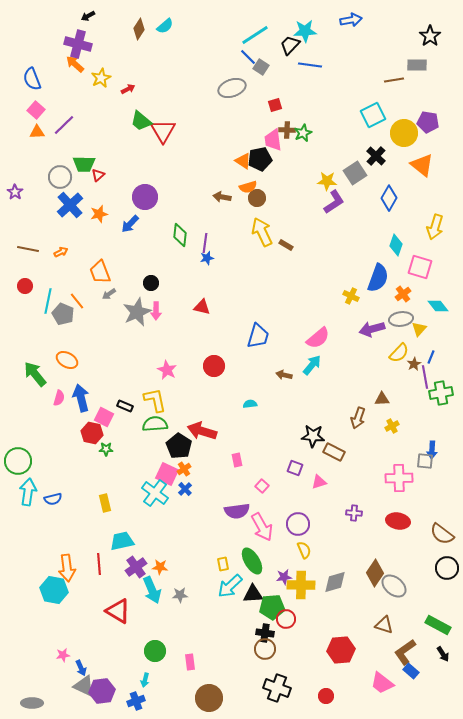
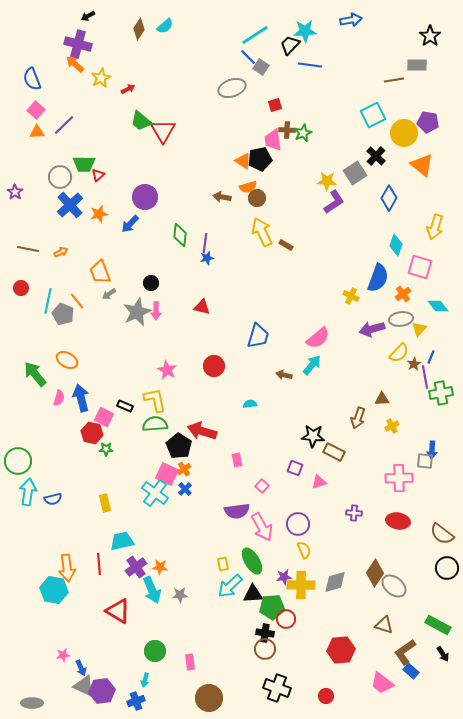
red circle at (25, 286): moved 4 px left, 2 px down
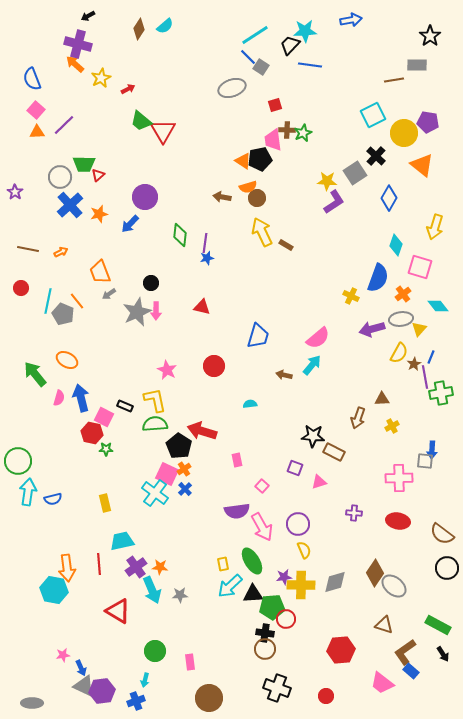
yellow semicircle at (399, 353): rotated 15 degrees counterclockwise
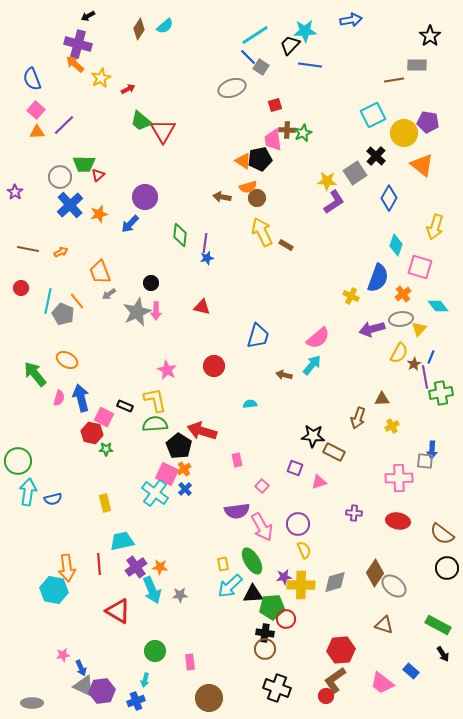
brown L-shape at (405, 652): moved 70 px left, 28 px down
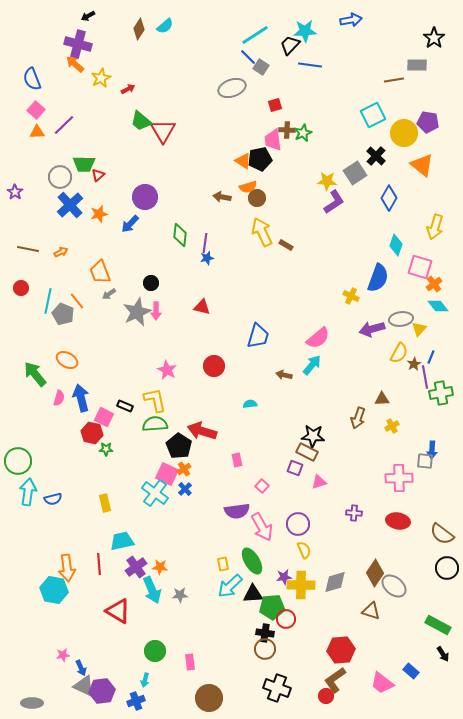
black star at (430, 36): moved 4 px right, 2 px down
orange cross at (403, 294): moved 31 px right, 10 px up
brown rectangle at (334, 452): moved 27 px left
brown triangle at (384, 625): moved 13 px left, 14 px up
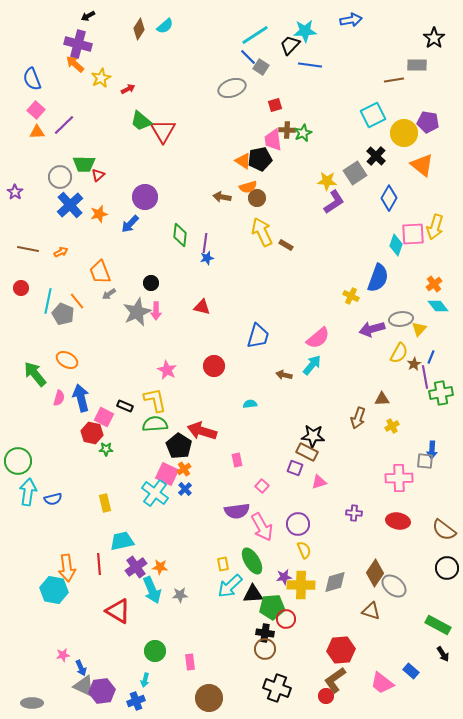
pink square at (420, 267): moved 7 px left, 33 px up; rotated 20 degrees counterclockwise
brown semicircle at (442, 534): moved 2 px right, 4 px up
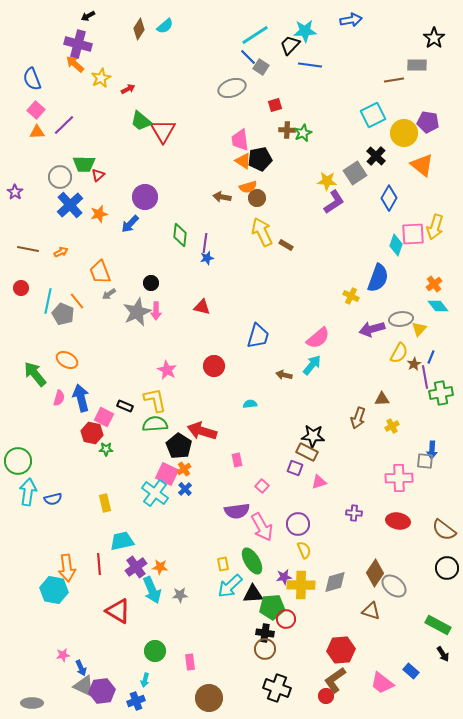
pink trapezoid at (273, 140): moved 33 px left
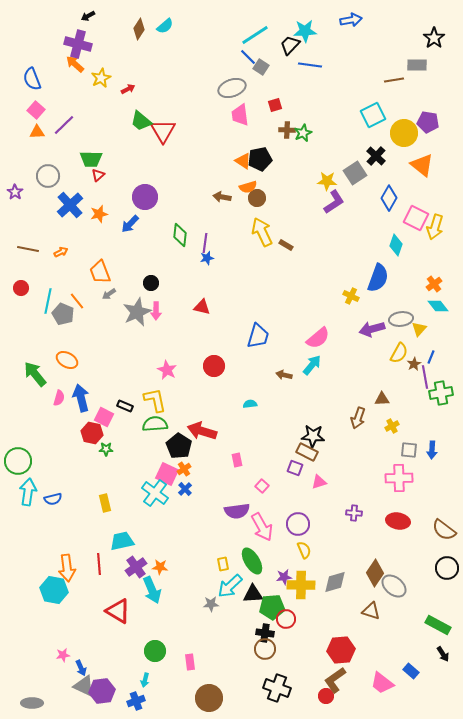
pink trapezoid at (240, 140): moved 25 px up
green trapezoid at (84, 164): moved 7 px right, 5 px up
gray circle at (60, 177): moved 12 px left, 1 px up
pink square at (413, 234): moved 3 px right, 16 px up; rotated 30 degrees clockwise
gray square at (425, 461): moved 16 px left, 11 px up
gray star at (180, 595): moved 31 px right, 9 px down
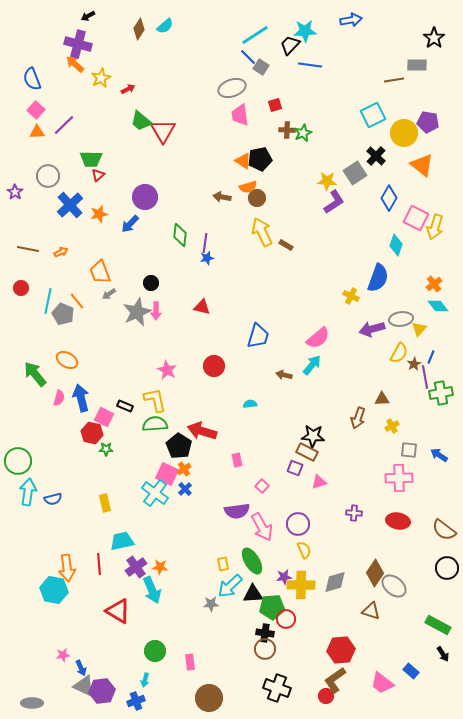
blue arrow at (432, 450): moved 7 px right, 5 px down; rotated 120 degrees clockwise
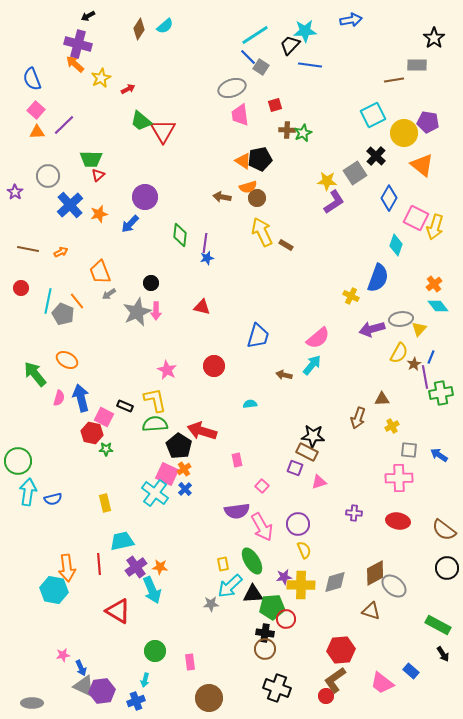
brown diamond at (375, 573): rotated 28 degrees clockwise
